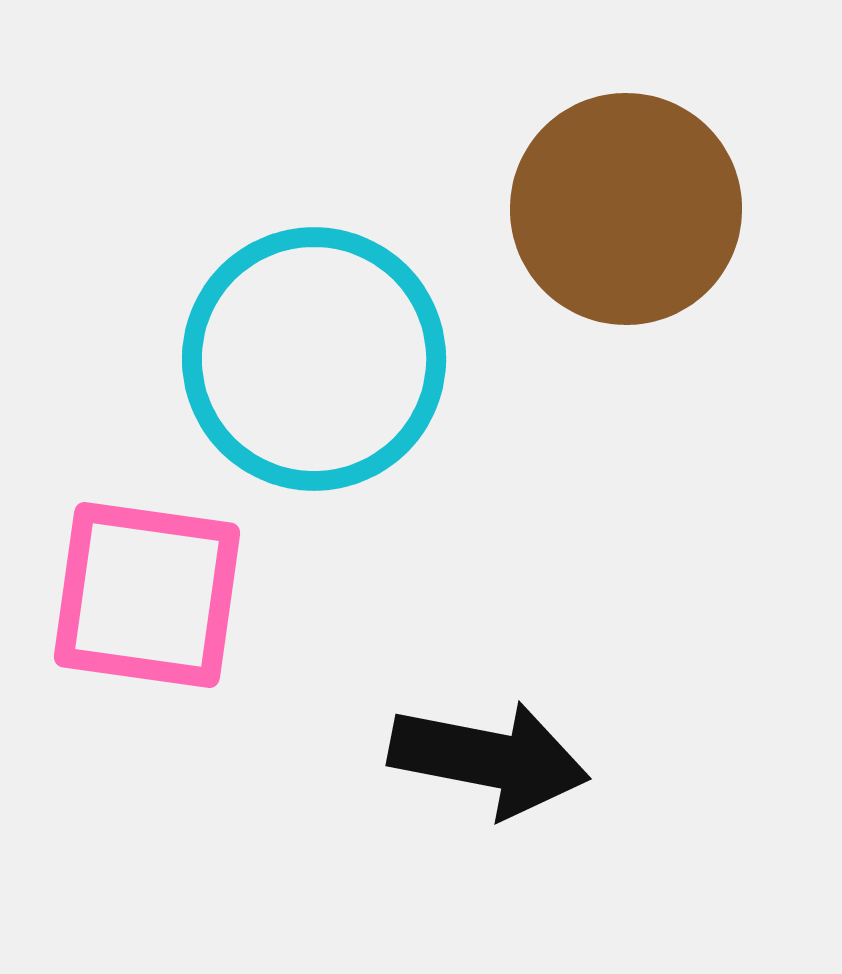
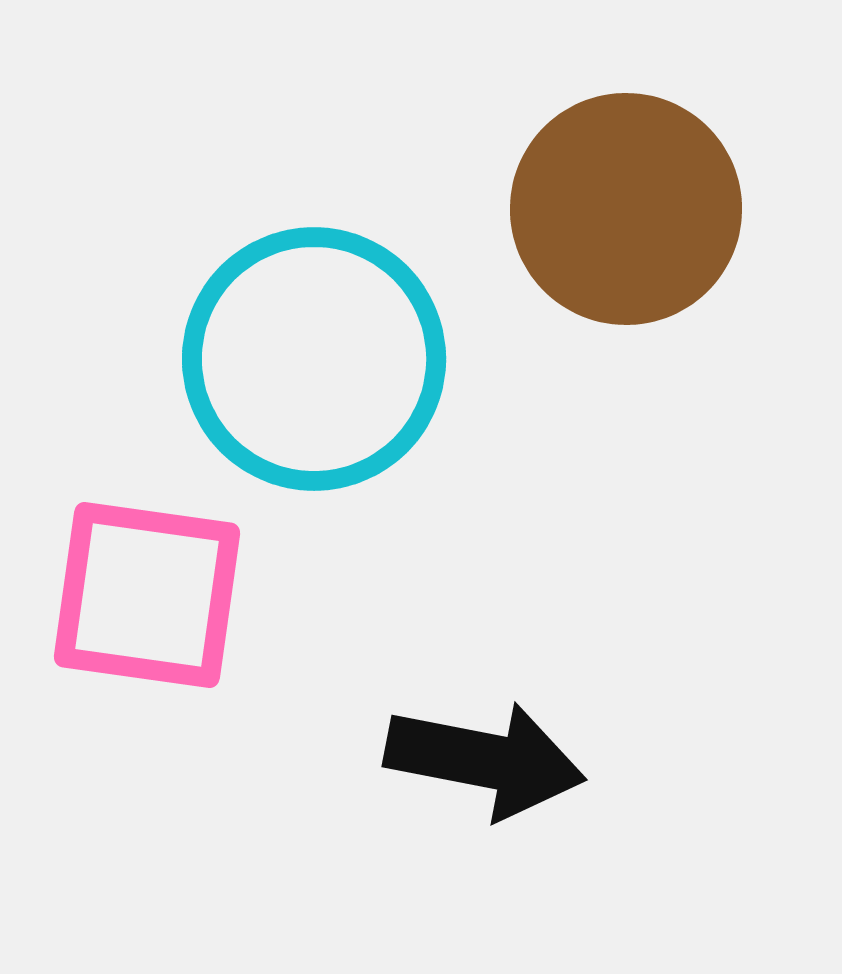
black arrow: moved 4 px left, 1 px down
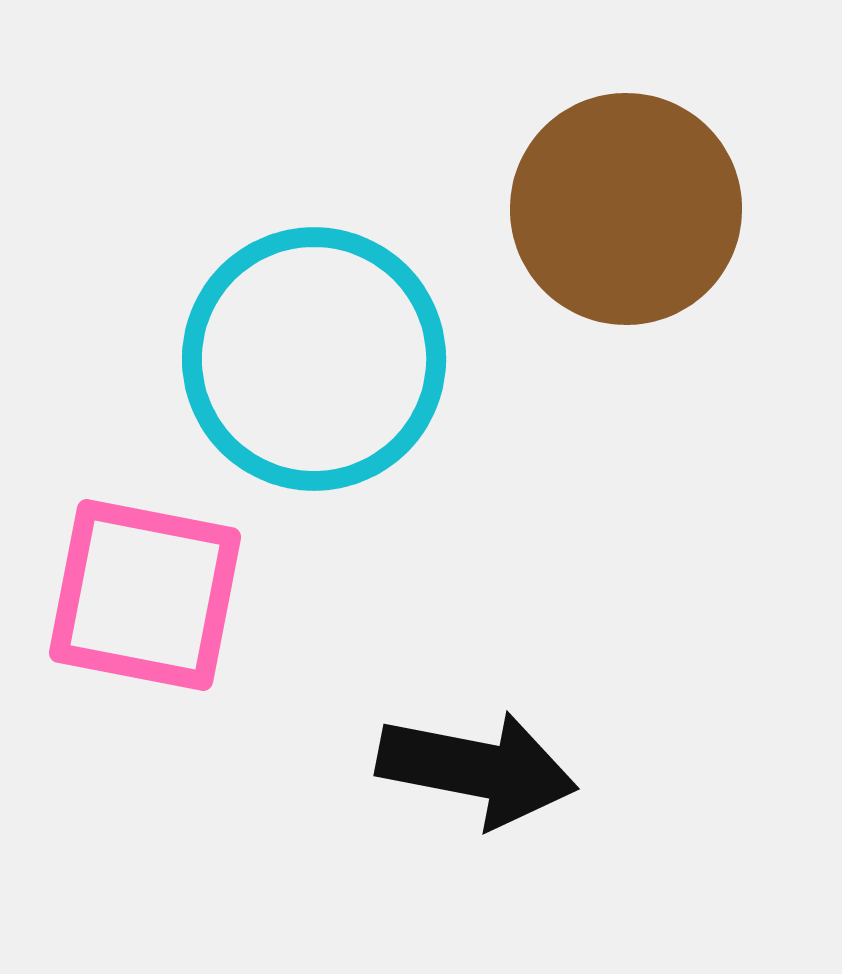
pink square: moved 2 px left; rotated 3 degrees clockwise
black arrow: moved 8 px left, 9 px down
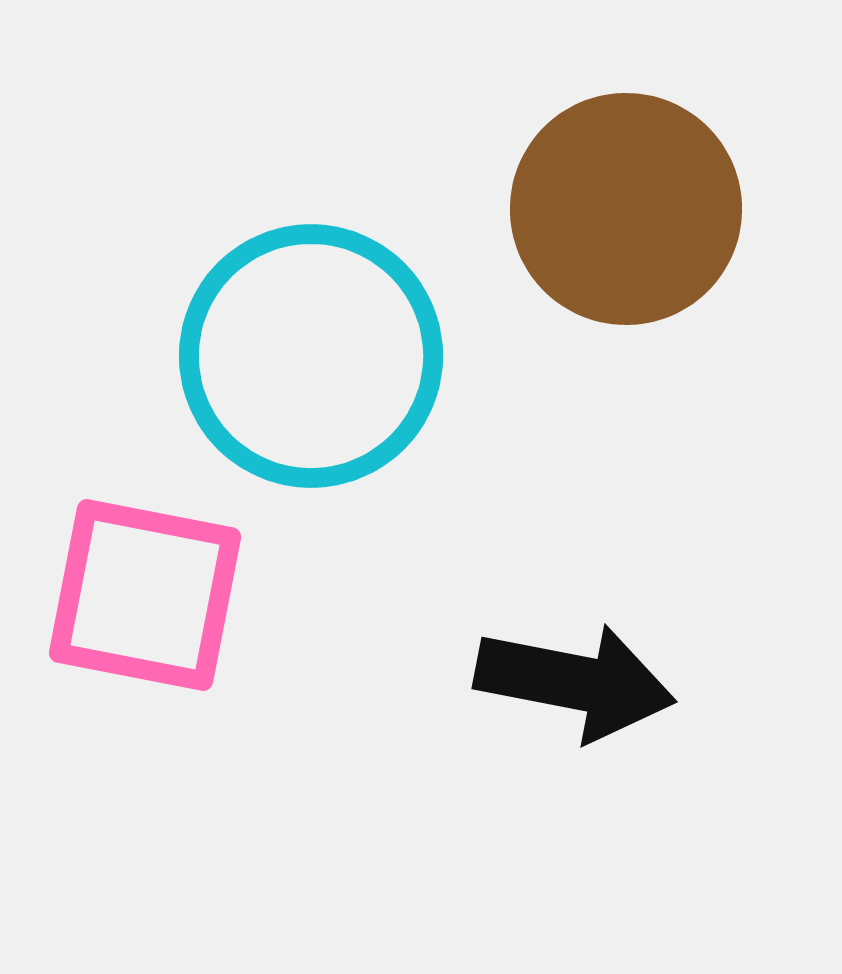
cyan circle: moved 3 px left, 3 px up
black arrow: moved 98 px right, 87 px up
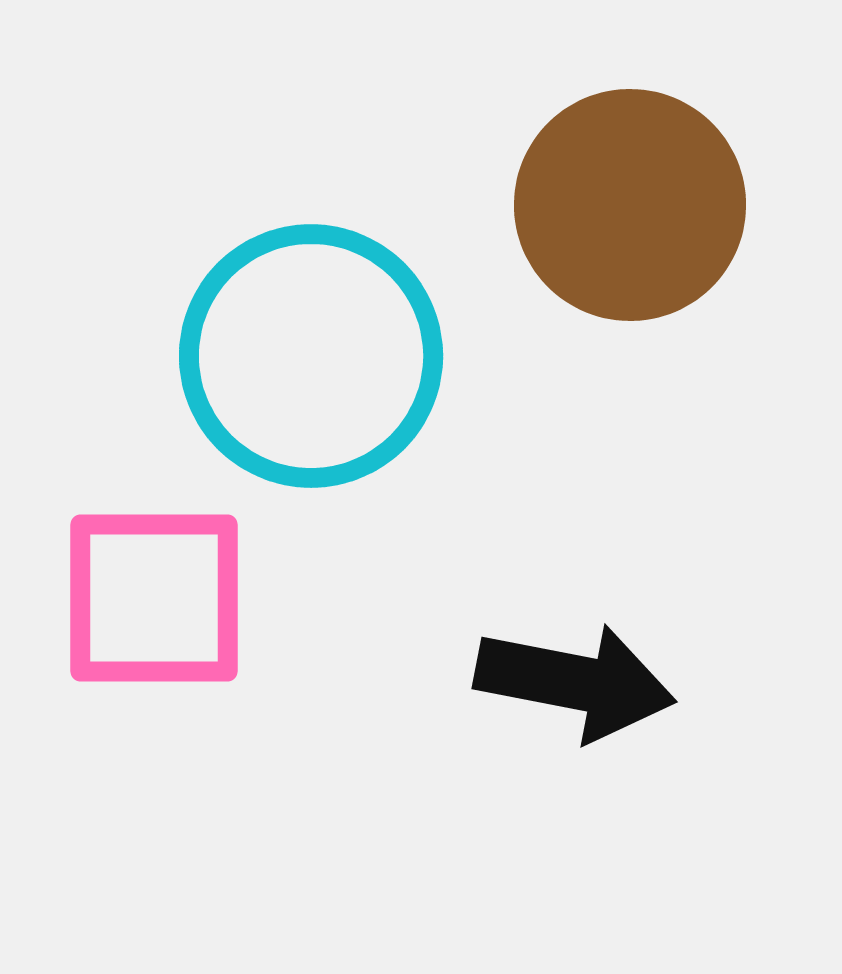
brown circle: moved 4 px right, 4 px up
pink square: moved 9 px right, 3 px down; rotated 11 degrees counterclockwise
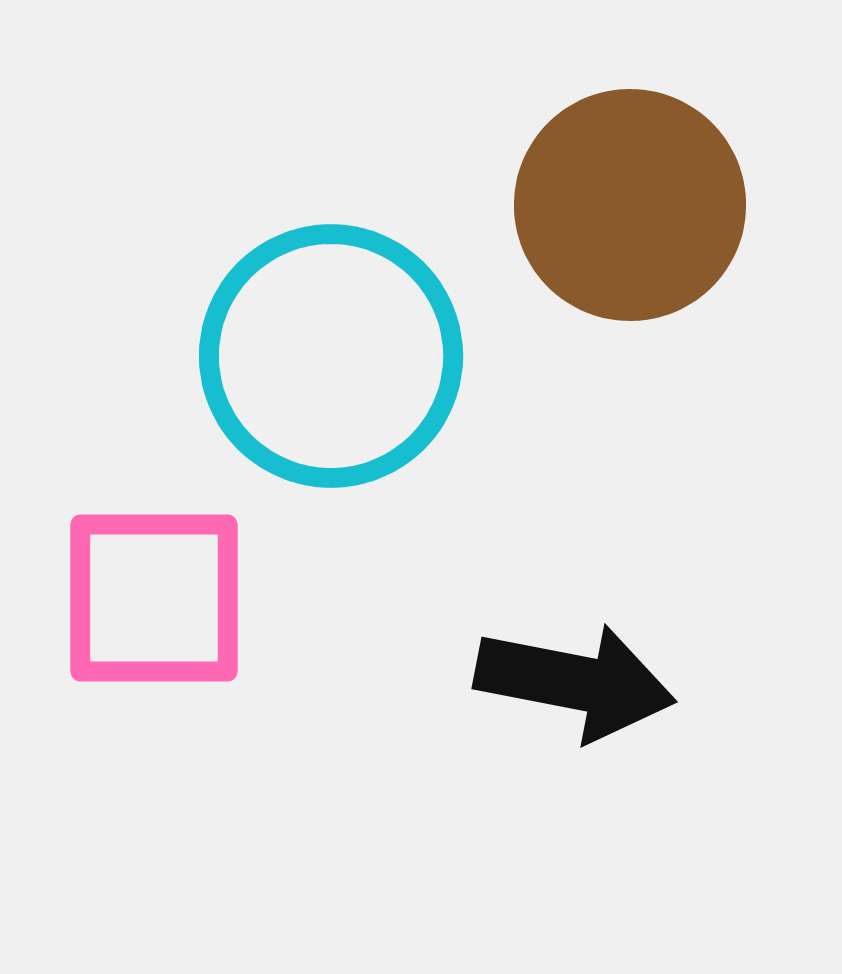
cyan circle: moved 20 px right
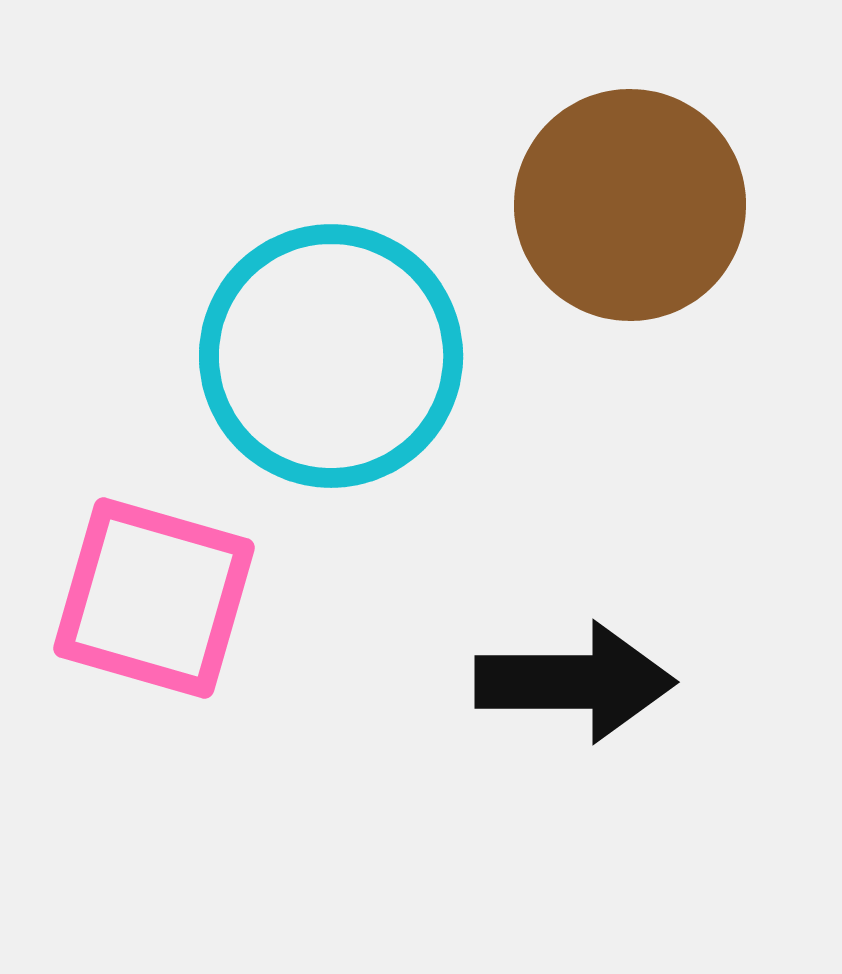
pink square: rotated 16 degrees clockwise
black arrow: rotated 11 degrees counterclockwise
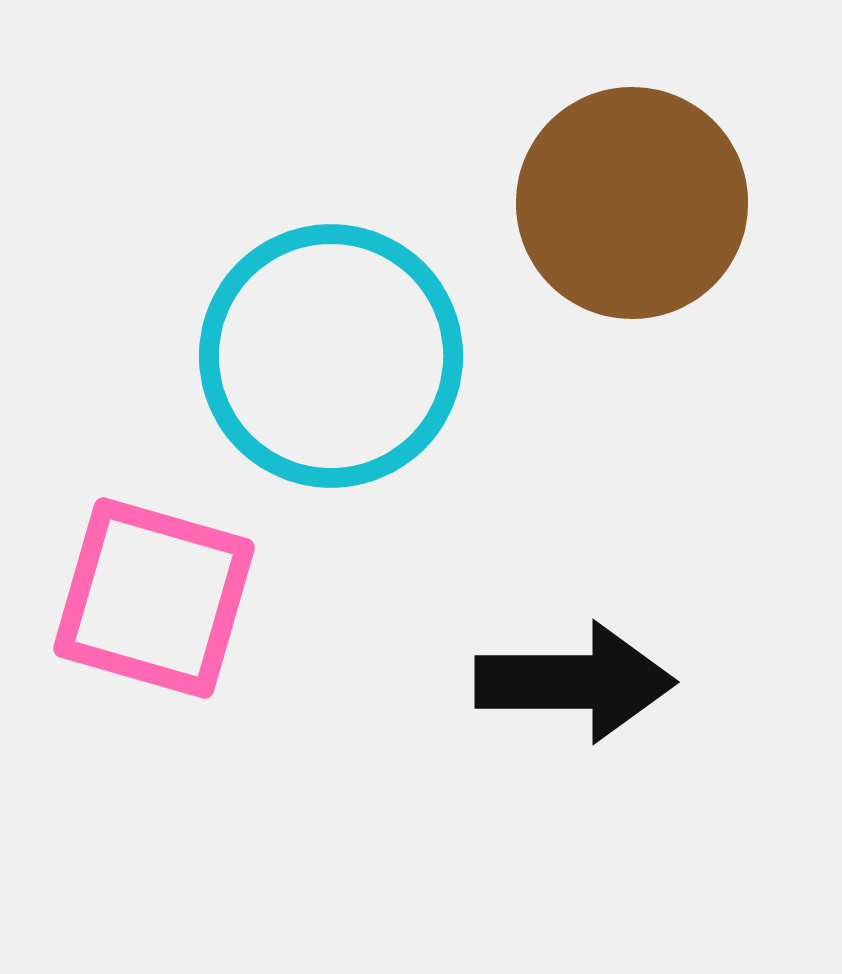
brown circle: moved 2 px right, 2 px up
